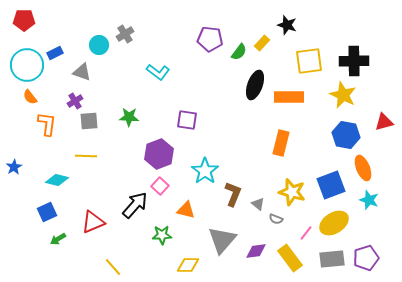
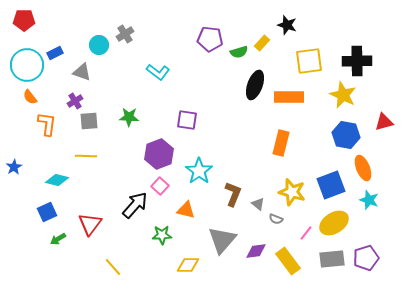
green semicircle at (239, 52): rotated 36 degrees clockwise
black cross at (354, 61): moved 3 px right
cyan star at (205, 171): moved 6 px left
red triangle at (93, 222): moved 3 px left, 2 px down; rotated 30 degrees counterclockwise
yellow rectangle at (290, 258): moved 2 px left, 3 px down
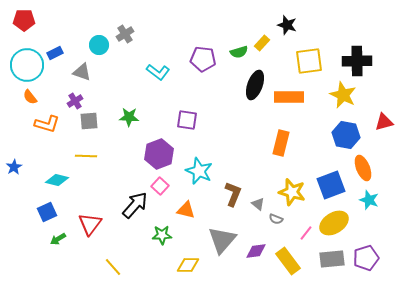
purple pentagon at (210, 39): moved 7 px left, 20 px down
orange L-shape at (47, 124): rotated 100 degrees clockwise
cyan star at (199, 171): rotated 12 degrees counterclockwise
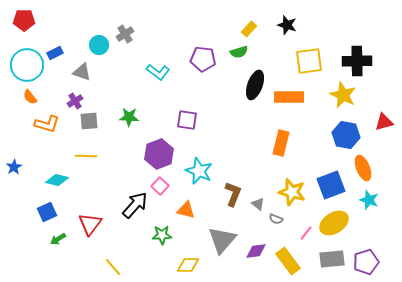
yellow rectangle at (262, 43): moved 13 px left, 14 px up
purple pentagon at (366, 258): moved 4 px down
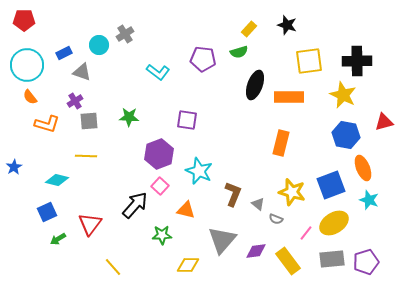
blue rectangle at (55, 53): moved 9 px right
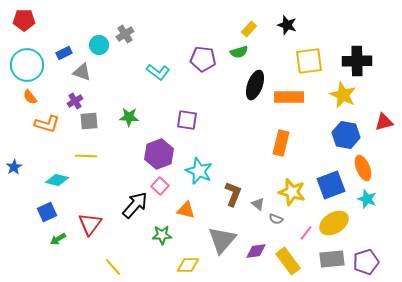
cyan star at (369, 200): moved 2 px left, 1 px up
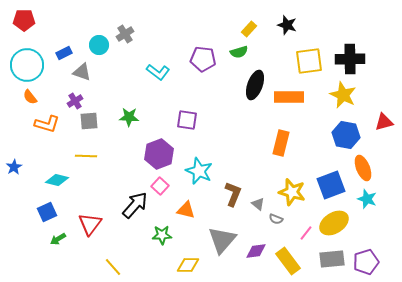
black cross at (357, 61): moved 7 px left, 2 px up
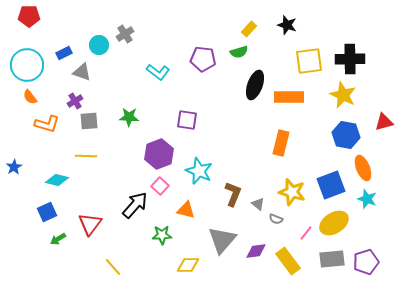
red pentagon at (24, 20): moved 5 px right, 4 px up
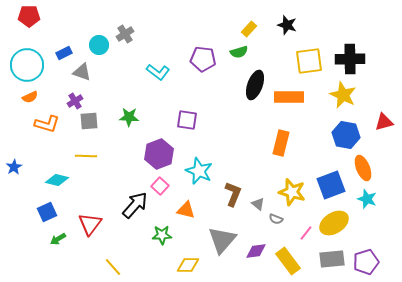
orange semicircle at (30, 97): rotated 77 degrees counterclockwise
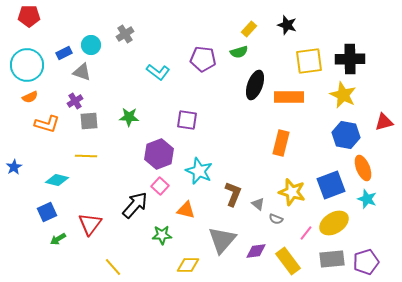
cyan circle at (99, 45): moved 8 px left
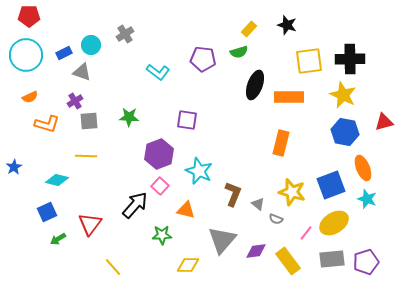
cyan circle at (27, 65): moved 1 px left, 10 px up
blue hexagon at (346, 135): moved 1 px left, 3 px up
